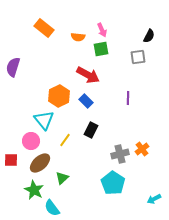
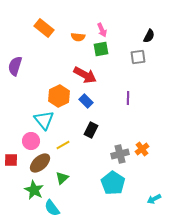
purple semicircle: moved 2 px right, 1 px up
red arrow: moved 3 px left
yellow line: moved 2 px left, 5 px down; rotated 24 degrees clockwise
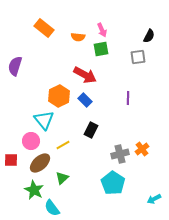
blue rectangle: moved 1 px left, 1 px up
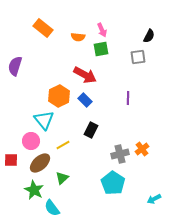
orange rectangle: moved 1 px left
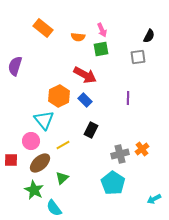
cyan semicircle: moved 2 px right
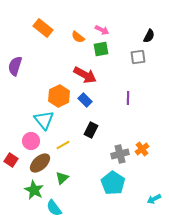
pink arrow: rotated 40 degrees counterclockwise
orange semicircle: rotated 32 degrees clockwise
red square: rotated 32 degrees clockwise
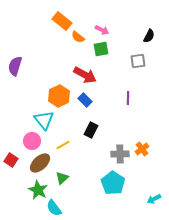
orange rectangle: moved 19 px right, 7 px up
gray square: moved 4 px down
pink circle: moved 1 px right
gray cross: rotated 12 degrees clockwise
green star: moved 4 px right
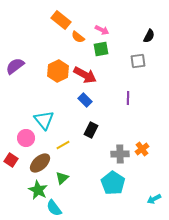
orange rectangle: moved 1 px left, 1 px up
purple semicircle: rotated 36 degrees clockwise
orange hexagon: moved 1 px left, 25 px up
pink circle: moved 6 px left, 3 px up
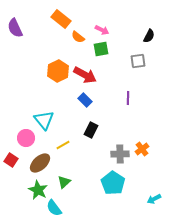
orange rectangle: moved 1 px up
purple semicircle: moved 38 px up; rotated 78 degrees counterclockwise
green triangle: moved 2 px right, 4 px down
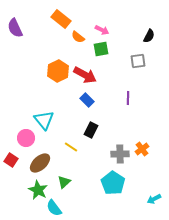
blue rectangle: moved 2 px right
yellow line: moved 8 px right, 2 px down; rotated 64 degrees clockwise
